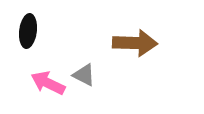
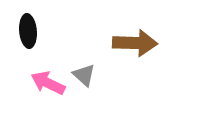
black ellipse: rotated 12 degrees counterclockwise
gray triangle: rotated 15 degrees clockwise
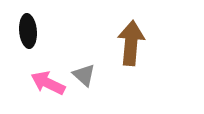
brown arrow: moved 4 px left; rotated 87 degrees counterclockwise
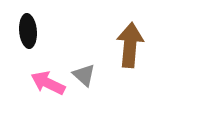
brown arrow: moved 1 px left, 2 px down
